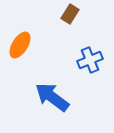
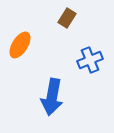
brown rectangle: moved 3 px left, 4 px down
blue arrow: rotated 117 degrees counterclockwise
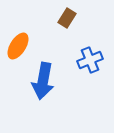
orange ellipse: moved 2 px left, 1 px down
blue arrow: moved 9 px left, 16 px up
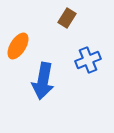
blue cross: moved 2 px left
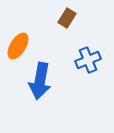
blue arrow: moved 3 px left
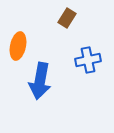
orange ellipse: rotated 20 degrees counterclockwise
blue cross: rotated 10 degrees clockwise
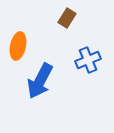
blue cross: rotated 10 degrees counterclockwise
blue arrow: rotated 18 degrees clockwise
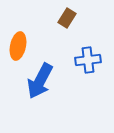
blue cross: rotated 15 degrees clockwise
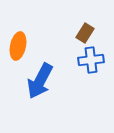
brown rectangle: moved 18 px right, 15 px down
blue cross: moved 3 px right
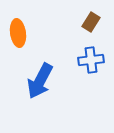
brown rectangle: moved 6 px right, 11 px up
orange ellipse: moved 13 px up; rotated 20 degrees counterclockwise
